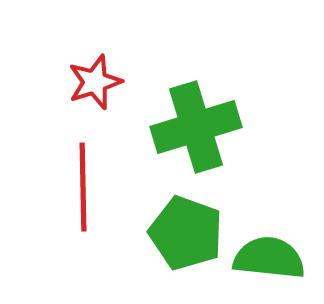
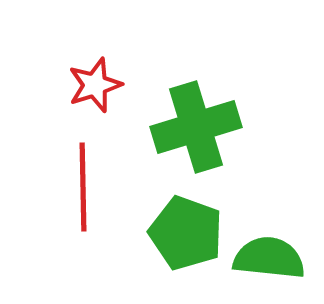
red star: moved 3 px down
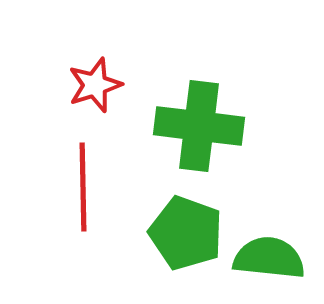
green cross: moved 3 px right, 1 px up; rotated 24 degrees clockwise
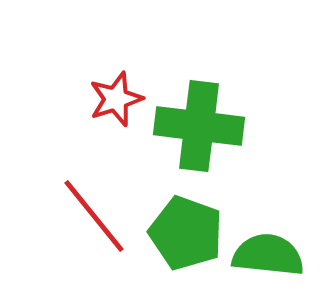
red star: moved 21 px right, 14 px down
red line: moved 11 px right, 29 px down; rotated 38 degrees counterclockwise
green semicircle: moved 1 px left, 3 px up
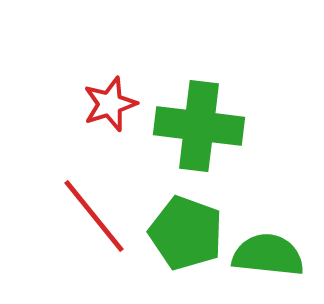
red star: moved 6 px left, 5 px down
